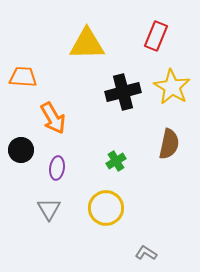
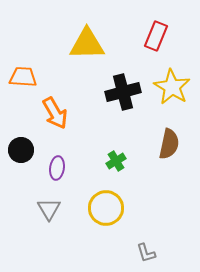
orange arrow: moved 2 px right, 5 px up
gray L-shape: rotated 140 degrees counterclockwise
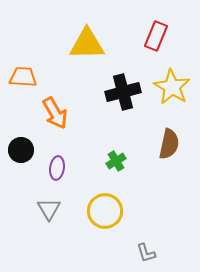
yellow circle: moved 1 px left, 3 px down
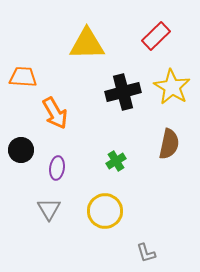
red rectangle: rotated 24 degrees clockwise
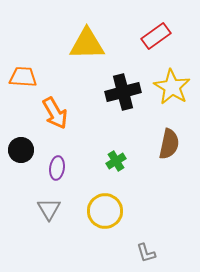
red rectangle: rotated 8 degrees clockwise
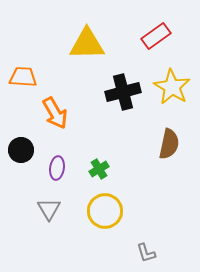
green cross: moved 17 px left, 8 px down
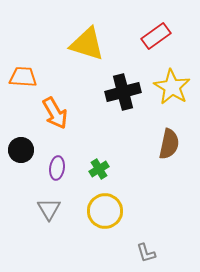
yellow triangle: rotated 18 degrees clockwise
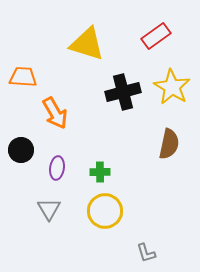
green cross: moved 1 px right, 3 px down; rotated 30 degrees clockwise
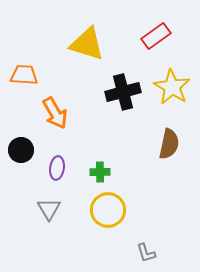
orange trapezoid: moved 1 px right, 2 px up
yellow circle: moved 3 px right, 1 px up
